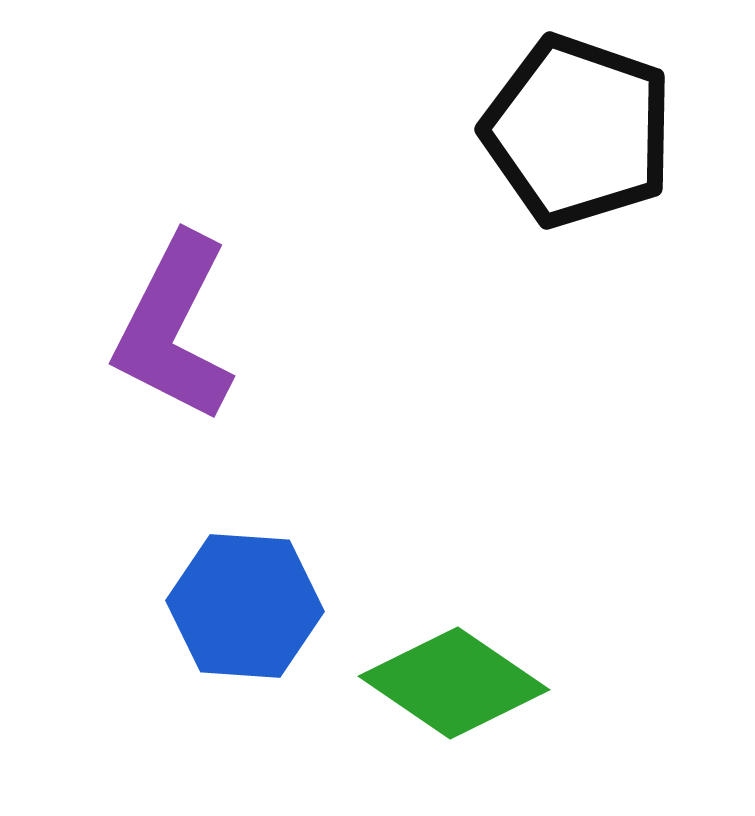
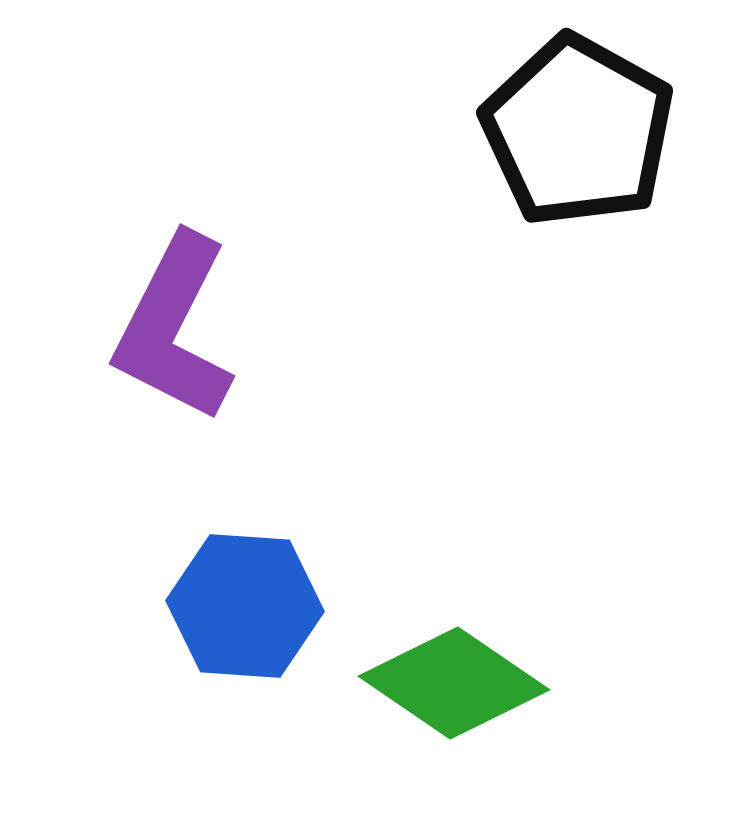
black pentagon: rotated 10 degrees clockwise
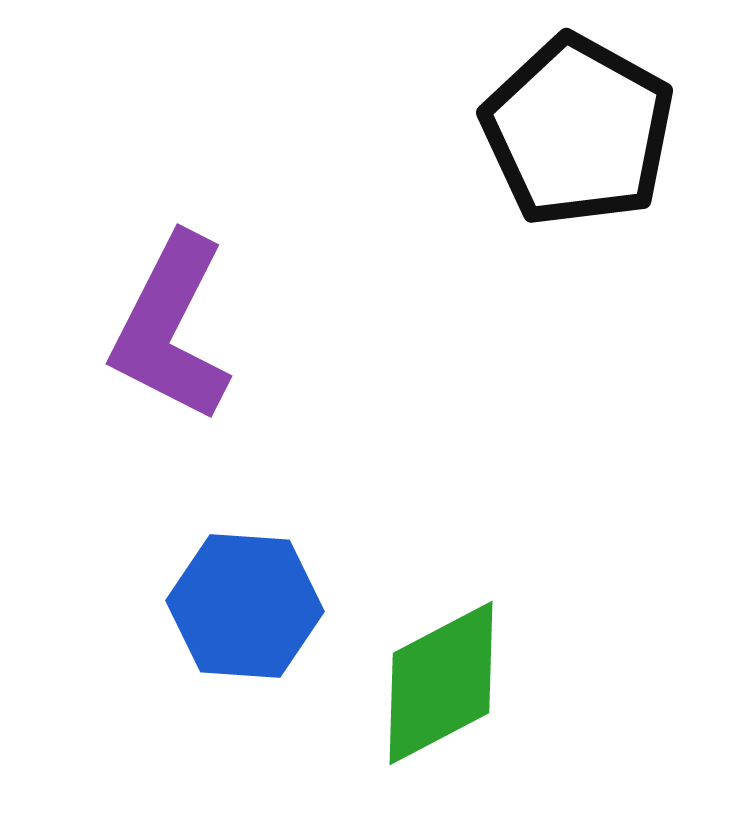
purple L-shape: moved 3 px left
green diamond: moved 13 px left; rotated 62 degrees counterclockwise
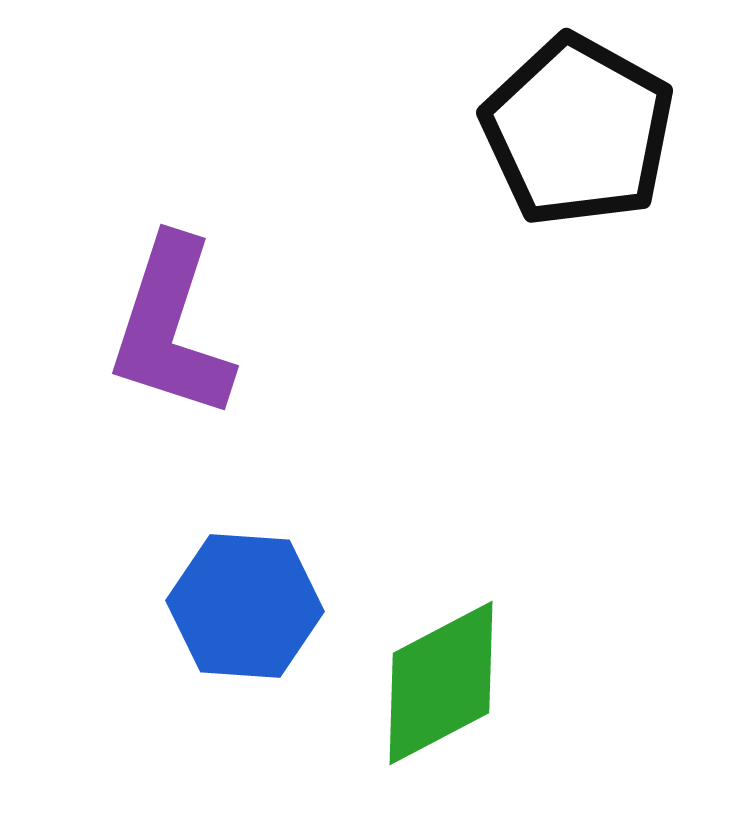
purple L-shape: rotated 9 degrees counterclockwise
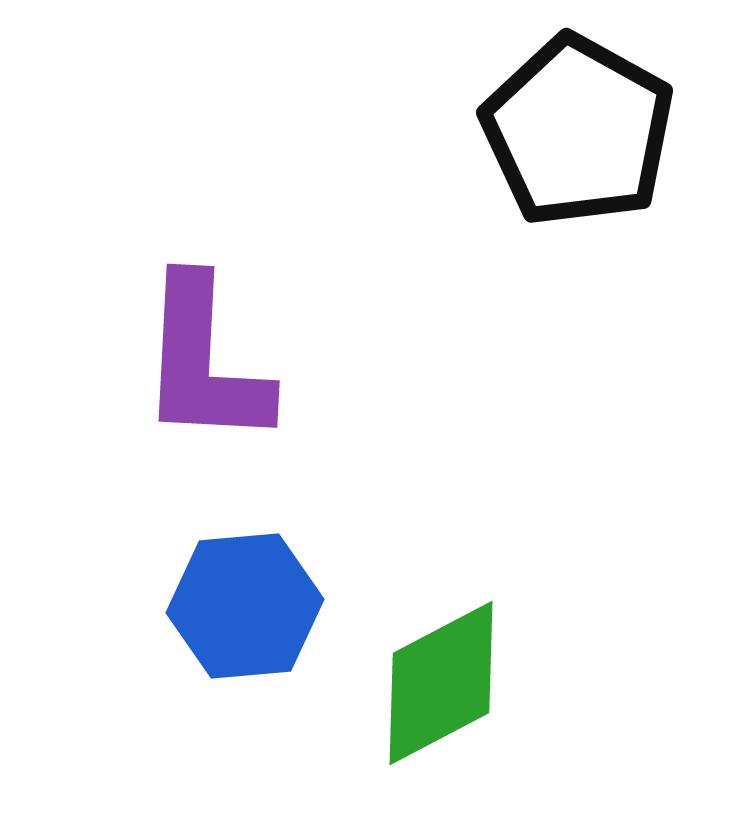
purple L-shape: moved 33 px right, 34 px down; rotated 15 degrees counterclockwise
blue hexagon: rotated 9 degrees counterclockwise
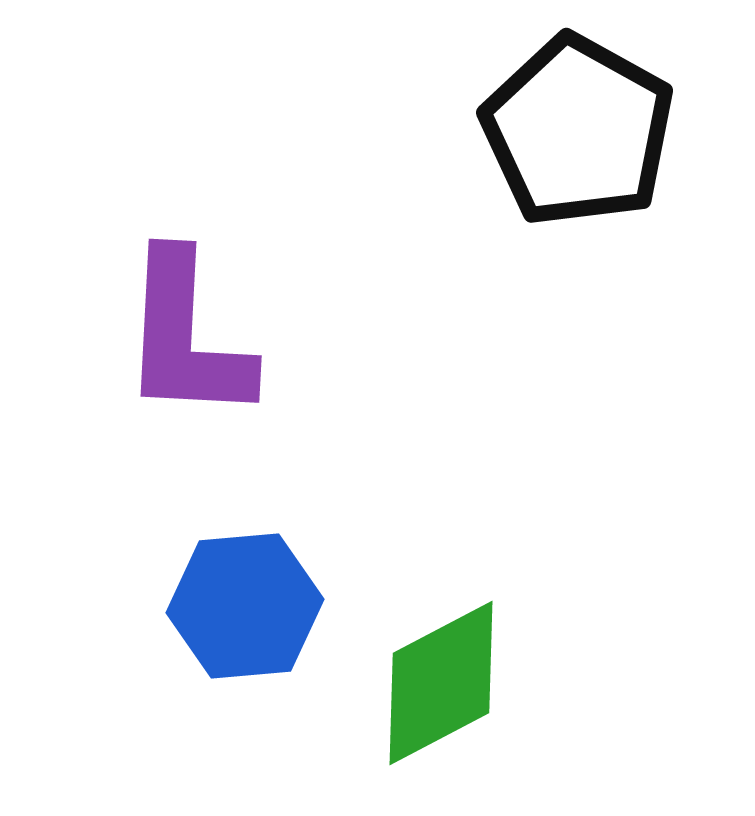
purple L-shape: moved 18 px left, 25 px up
